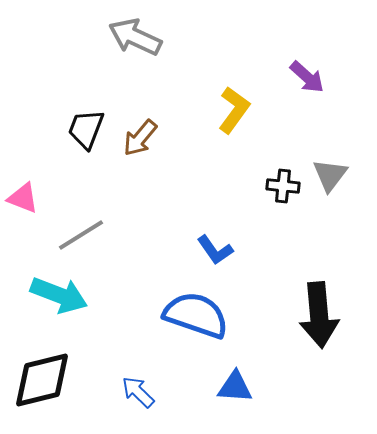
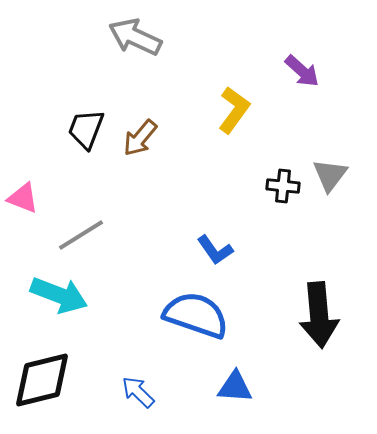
purple arrow: moved 5 px left, 6 px up
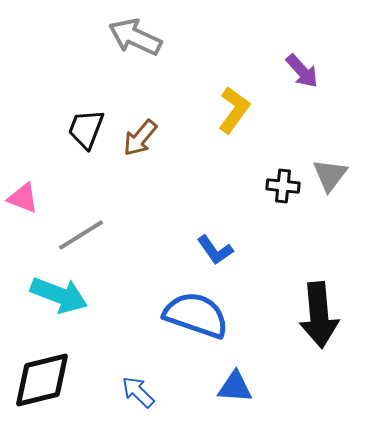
purple arrow: rotated 6 degrees clockwise
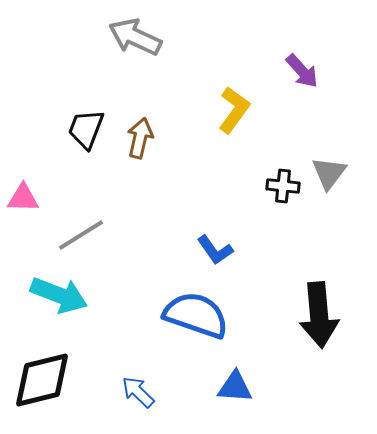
brown arrow: rotated 153 degrees clockwise
gray triangle: moved 1 px left, 2 px up
pink triangle: rotated 20 degrees counterclockwise
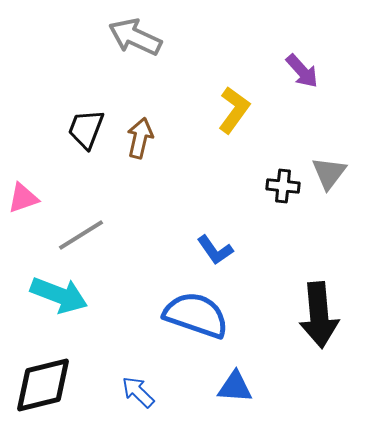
pink triangle: rotated 20 degrees counterclockwise
black diamond: moved 1 px right, 5 px down
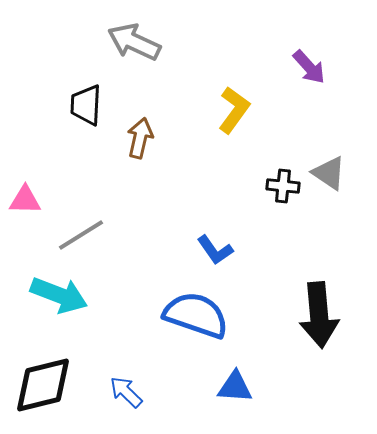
gray arrow: moved 1 px left, 5 px down
purple arrow: moved 7 px right, 4 px up
black trapezoid: moved 24 px up; rotated 18 degrees counterclockwise
gray triangle: rotated 33 degrees counterclockwise
pink triangle: moved 2 px right, 2 px down; rotated 20 degrees clockwise
blue arrow: moved 12 px left
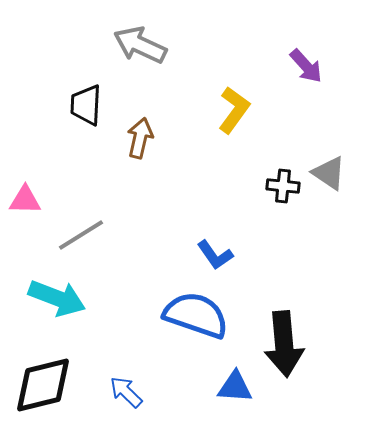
gray arrow: moved 6 px right, 3 px down
purple arrow: moved 3 px left, 1 px up
blue L-shape: moved 5 px down
cyan arrow: moved 2 px left, 3 px down
black arrow: moved 35 px left, 29 px down
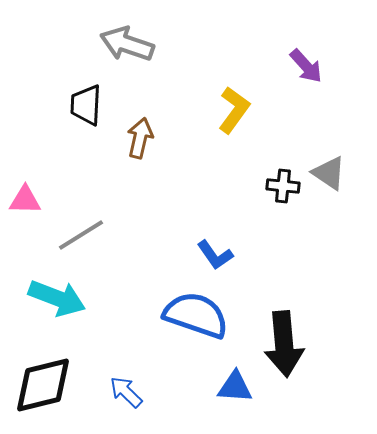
gray arrow: moved 13 px left, 1 px up; rotated 6 degrees counterclockwise
